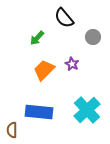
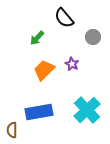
blue rectangle: rotated 16 degrees counterclockwise
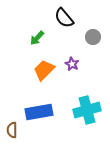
cyan cross: rotated 28 degrees clockwise
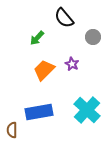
cyan cross: rotated 32 degrees counterclockwise
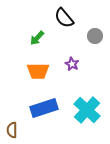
gray circle: moved 2 px right, 1 px up
orange trapezoid: moved 6 px left, 1 px down; rotated 135 degrees counterclockwise
blue rectangle: moved 5 px right, 4 px up; rotated 8 degrees counterclockwise
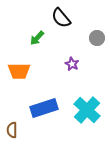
black semicircle: moved 3 px left
gray circle: moved 2 px right, 2 px down
orange trapezoid: moved 19 px left
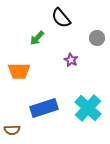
purple star: moved 1 px left, 4 px up
cyan cross: moved 1 px right, 2 px up
brown semicircle: rotated 91 degrees counterclockwise
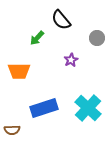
black semicircle: moved 2 px down
purple star: rotated 16 degrees clockwise
